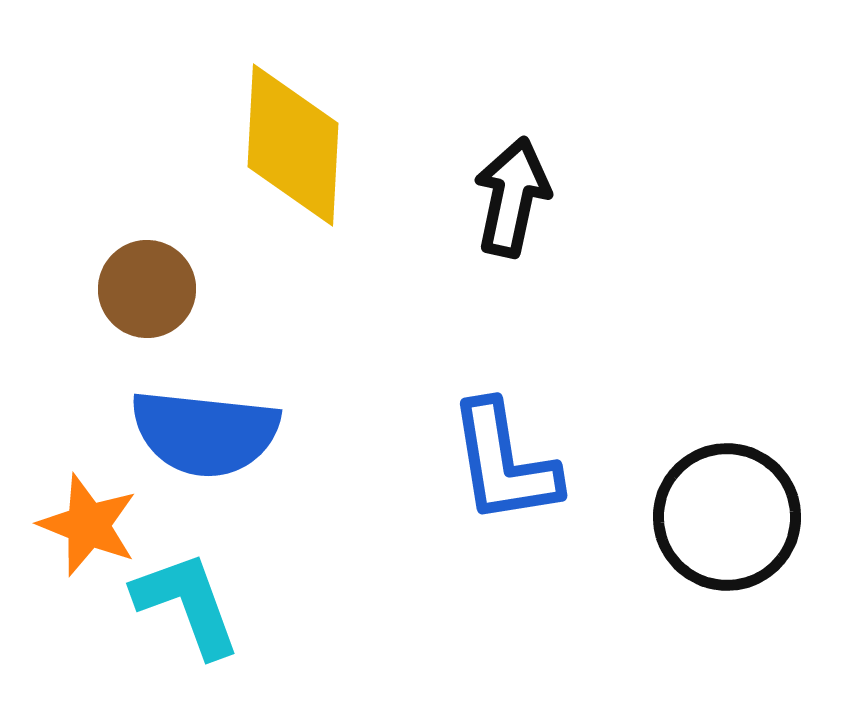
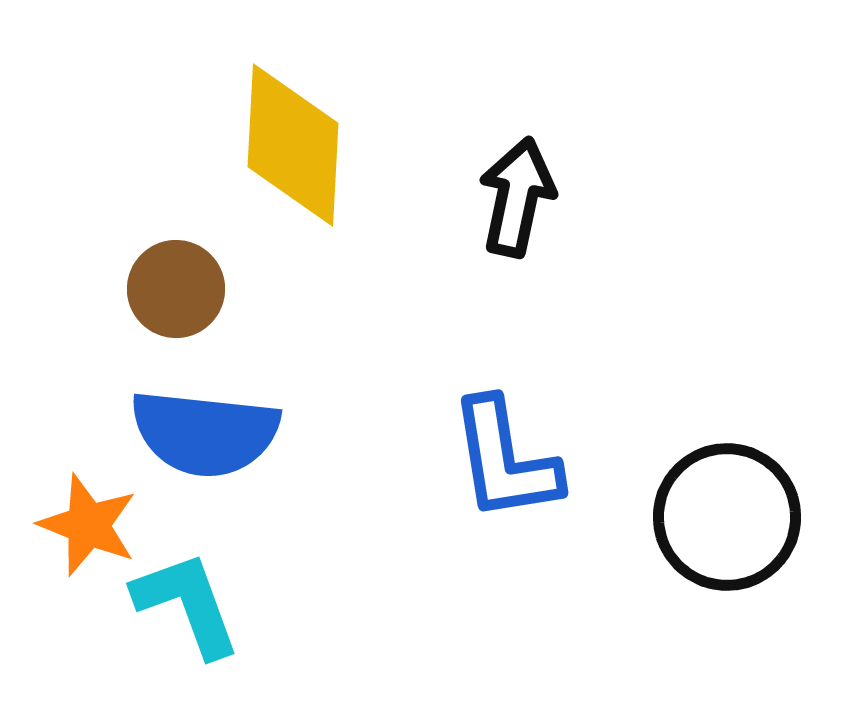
black arrow: moved 5 px right
brown circle: moved 29 px right
blue L-shape: moved 1 px right, 3 px up
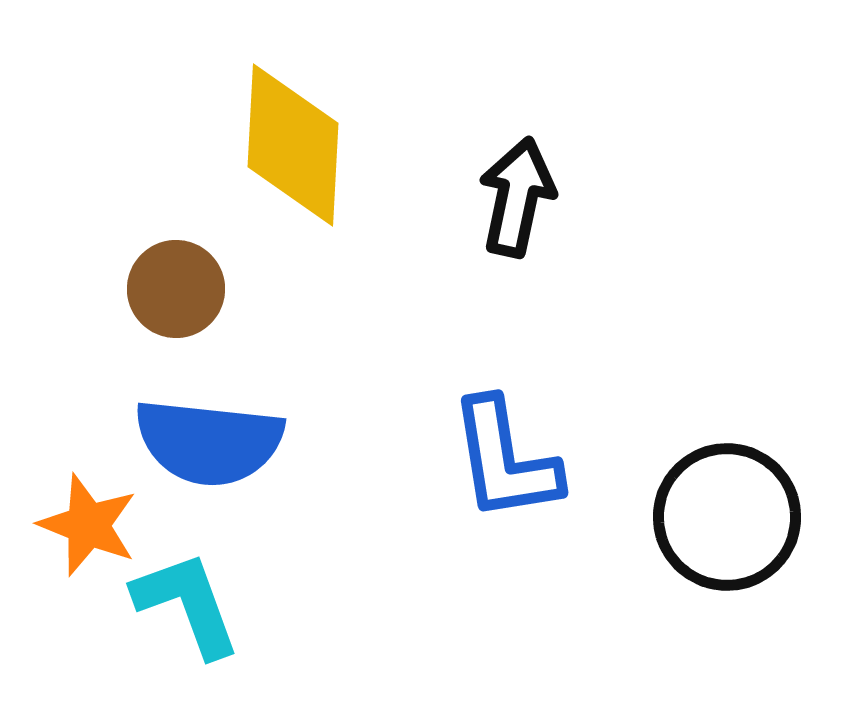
blue semicircle: moved 4 px right, 9 px down
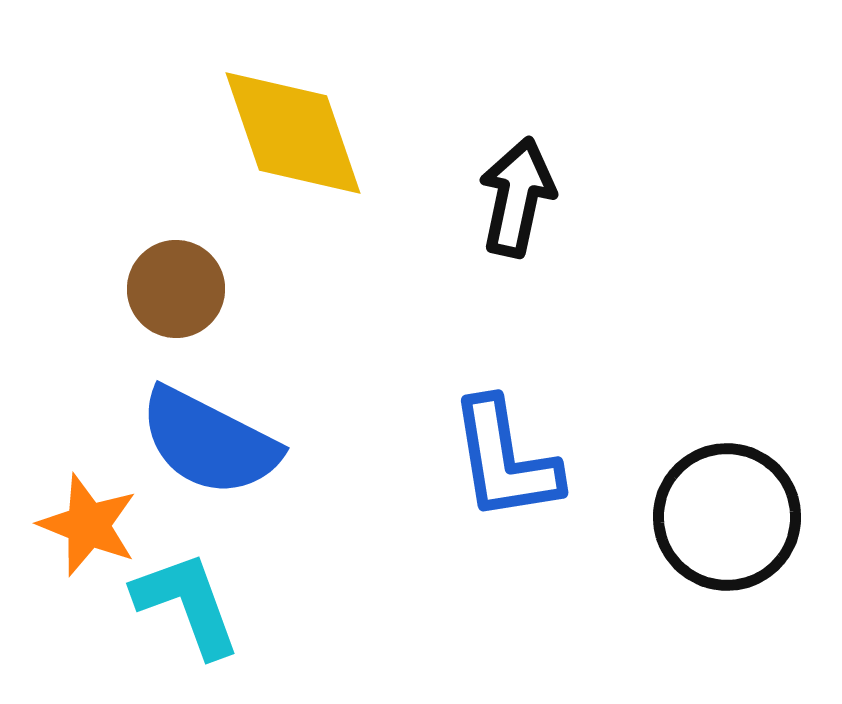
yellow diamond: moved 12 px up; rotated 22 degrees counterclockwise
blue semicircle: rotated 21 degrees clockwise
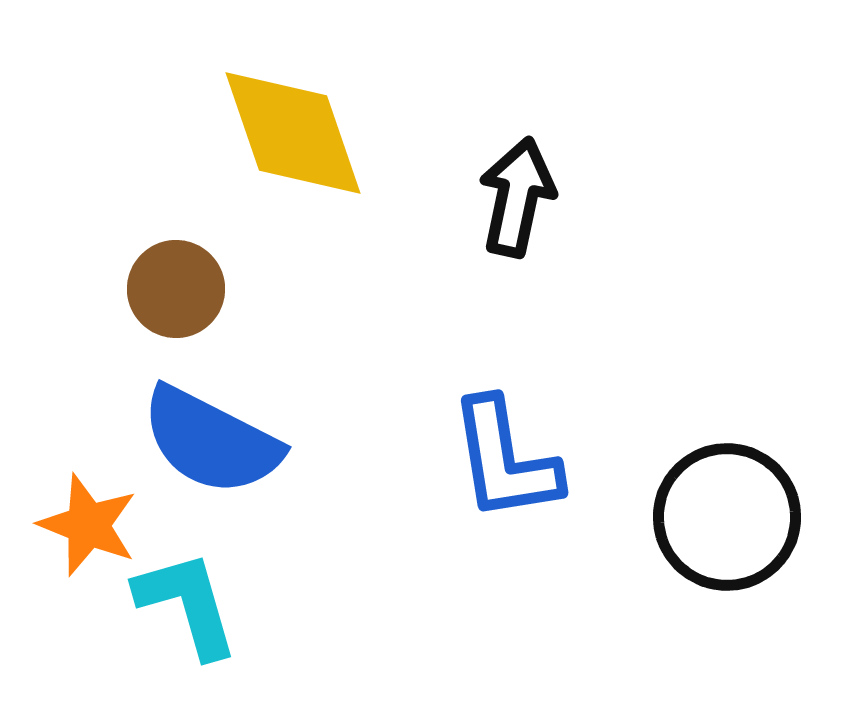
blue semicircle: moved 2 px right, 1 px up
cyan L-shape: rotated 4 degrees clockwise
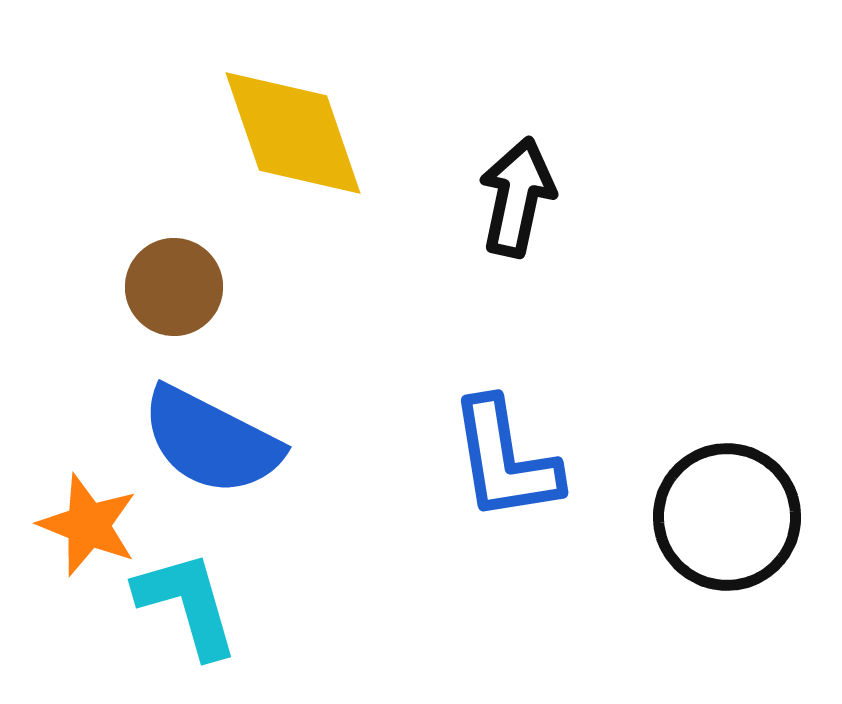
brown circle: moved 2 px left, 2 px up
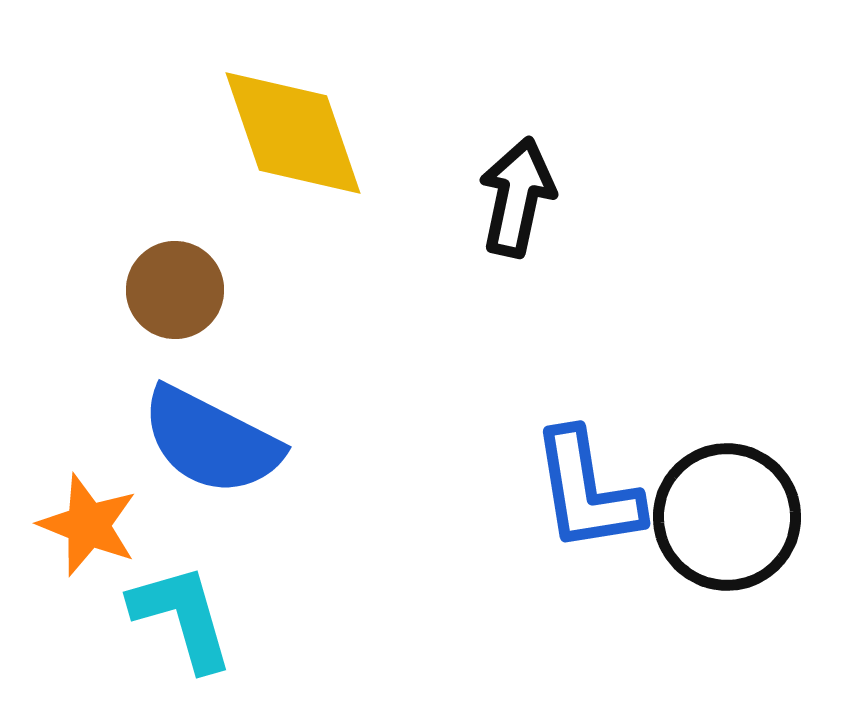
brown circle: moved 1 px right, 3 px down
blue L-shape: moved 82 px right, 31 px down
cyan L-shape: moved 5 px left, 13 px down
